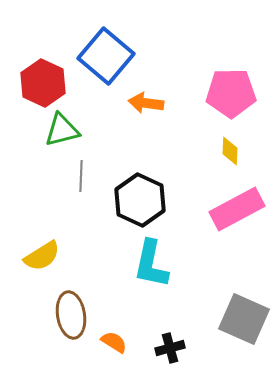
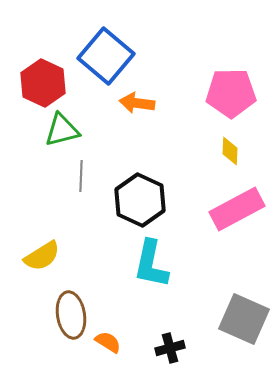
orange arrow: moved 9 px left
orange semicircle: moved 6 px left
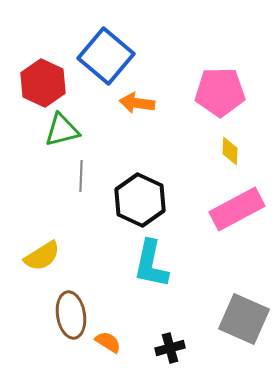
pink pentagon: moved 11 px left, 1 px up
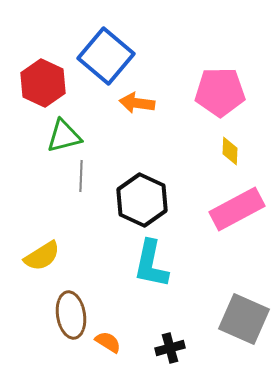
green triangle: moved 2 px right, 6 px down
black hexagon: moved 2 px right
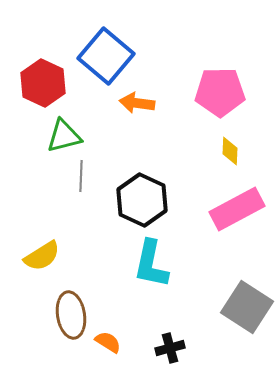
gray square: moved 3 px right, 12 px up; rotated 9 degrees clockwise
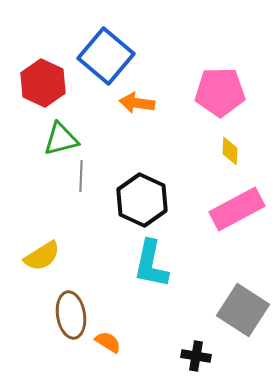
green triangle: moved 3 px left, 3 px down
gray square: moved 4 px left, 3 px down
black cross: moved 26 px right, 8 px down; rotated 24 degrees clockwise
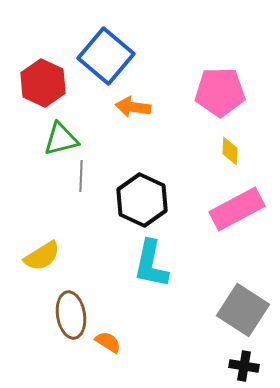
orange arrow: moved 4 px left, 4 px down
black cross: moved 48 px right, 10 px down
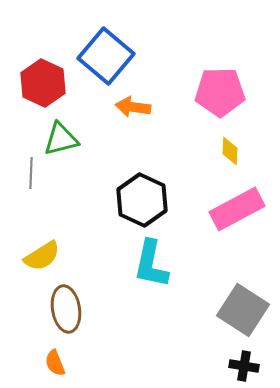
gray line: moved 50 px left, 3 px up
brown ellipse: moved 5 px left, 6 px up
orange semicircle: moved 53 px left, 21 px down; rotated 144 degrees counterclockwise
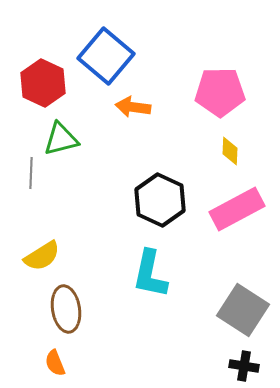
black hexagon: moved 18 px right
cyan L-shape: moved 1 px left, 10 px down
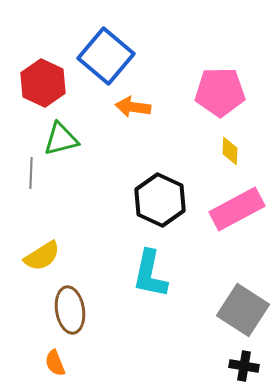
brown ellipse: moved 4 px right, 1 px down
